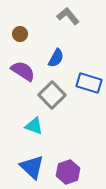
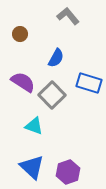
purple semicircle: moved 11 px down
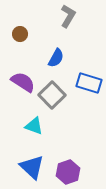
gray L-shape: rotated 70 degrees clockwise
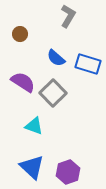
blue semicircle: rotated 102 degrees clockwise
blue rectangle: moved 1 px left, 19 px up
gray square: moved 1 px right, 2 px up
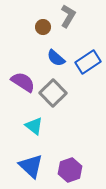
brown circle: moved 23 px right, 7 px up
blue rectangle: moved 2 px up; rotated 50 degrees counterclockwise
cyan triangle: rotated 18 degrees clockwise
blue triangle: moved 1 px left, 1 px up
purple hexagon: moved 2 px right, 2 px up
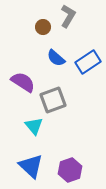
gray square: moved 7 px down; rotated 24 degrees clockwise
cyan triangle: rotated 12 degrees clockwise
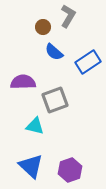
blue semicircle: moved 2 px left, 6 px up
purple semicircle: rotated 35 degrees counterclockwise
gray square: moved 2 px right
cyan triangle: moved 1 px right; rotated 36 degrees counterclockwise
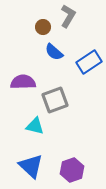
blue rectangle: moved 1 px right
purple hexagon: moved 2 px right
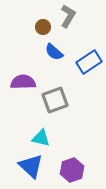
cyan triangle: moved 6 px right, 12 px down
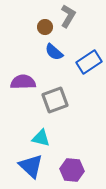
brown circle: moved 2 px right
purple hexagon: rotated 25 degrees clockwise
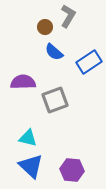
cyan triangle: moved 13 px left
